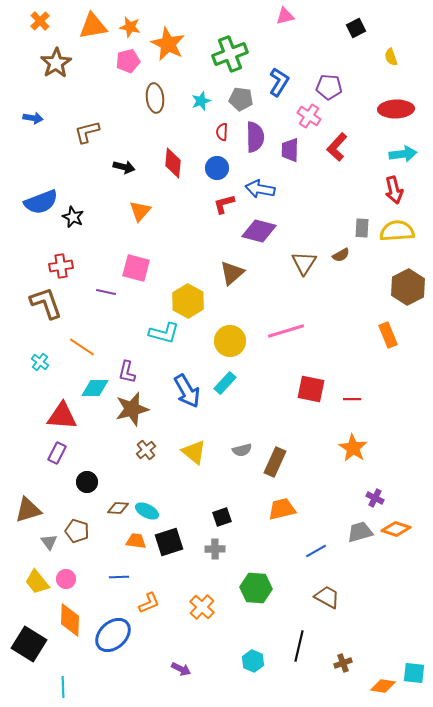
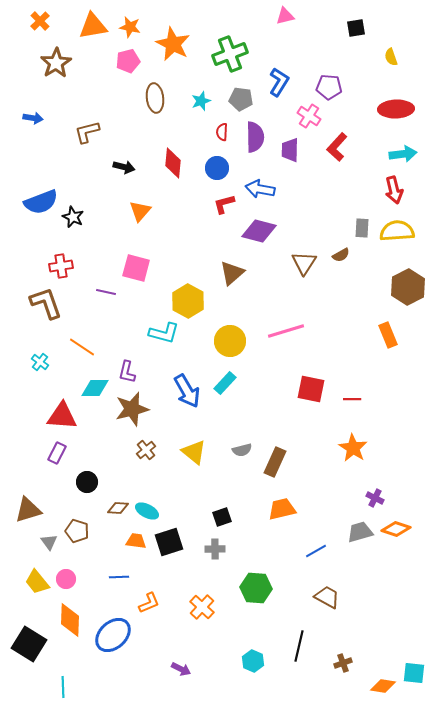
black square at (356, 28): rotated 18 degrees clockwise
orange star at (168, 44): moved 5 px right
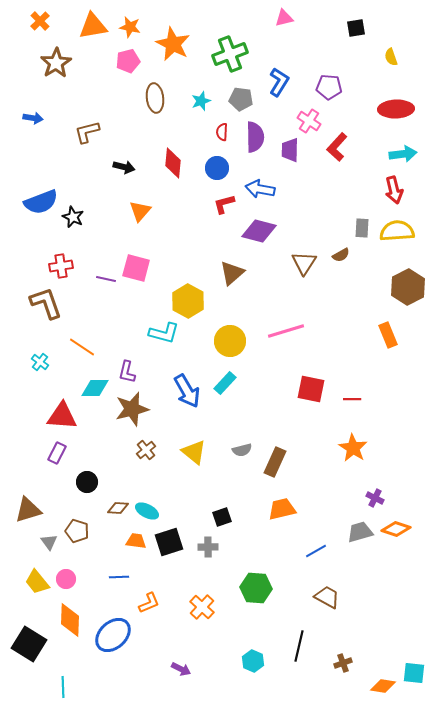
pink triangle at (285, 16): moved 1 px left, 2 px down
pink cross at (309, 116): moved 5 px down
purple line at (106, 292): moved 13 px up
gray cross at (215, 549): moved 7 px left, 2 px up
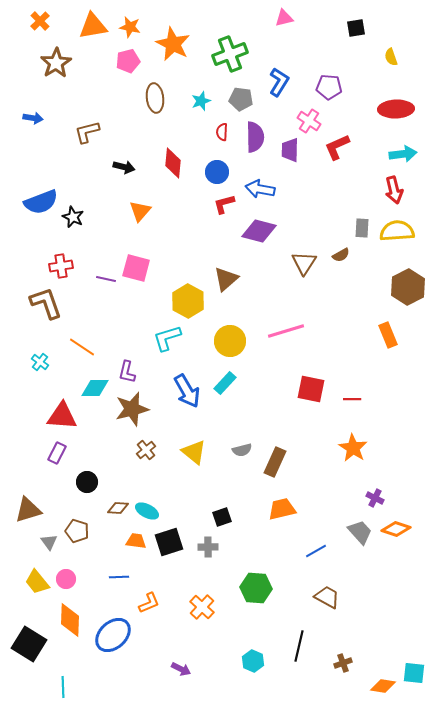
red L-shape at (337, 147): rotated 24 degrees clockwise
blue circle at (217, 168): moved 4 px down
brown triangle at (232, 273): moved 6 px left, 6 px down
cyan L-shape at (164, 333): moved 3 px right, 5 px down; rotated 148 degrees clockwise
gray trapezoid at (360, 532): rotated 64 degrees clockwise
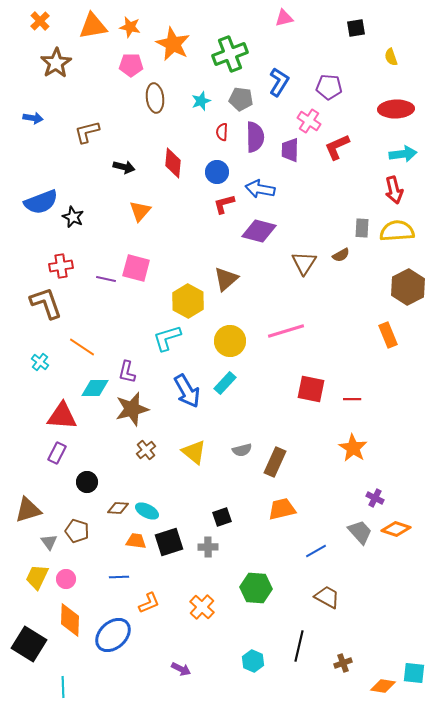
pink pentagon at (128, 61): moved 3 px right, 4 px down; rotated 15 degrees clockwise
yellow trapezoid at (37, 582): moved 5 px up; rotated 64 degrees clockwise
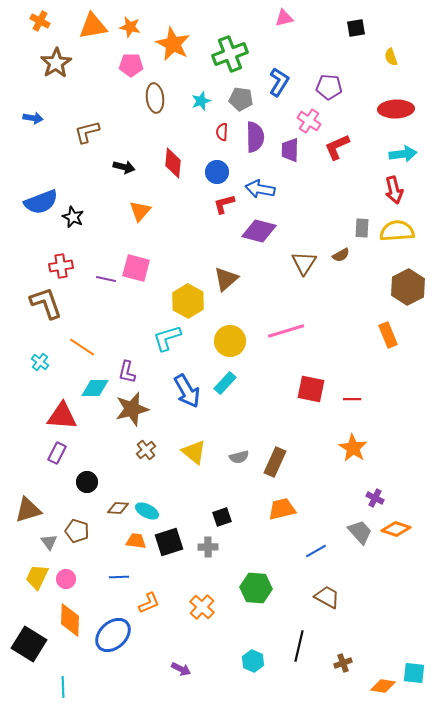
orange cross at (40, 21): rotated 18 degrees counterclockwise
gray semicircle at (242, 450): moved 3 px left, 7 px down
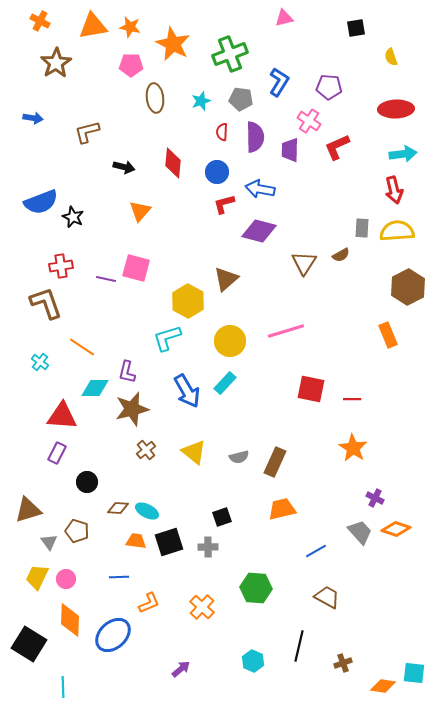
purple arrow at (181, 669): rotated 66 degrees counterclockwise
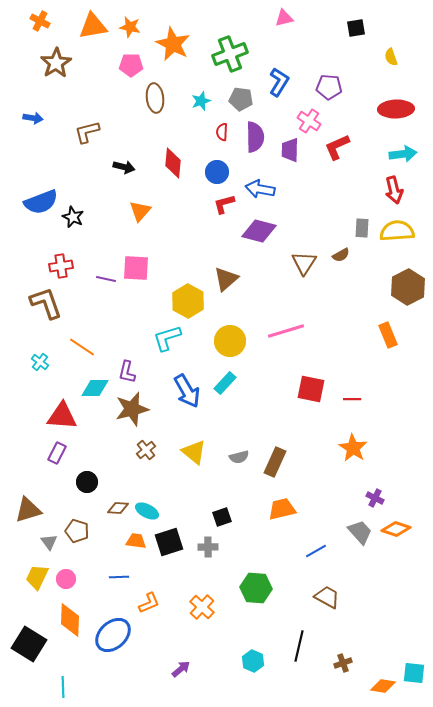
pink square at (136, 268): rotated 12 degrees counterclockwise
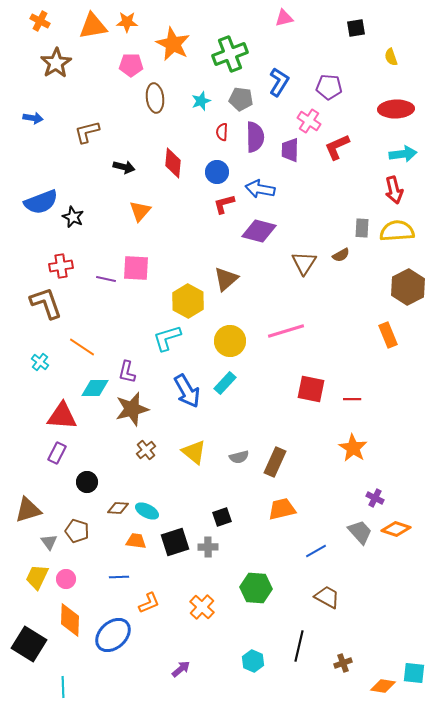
orange star at (130, 27): moved 3 px left, 5 px up; rotated 10 degrees counterclockwise
black square at (169, 542): moved 6 px right
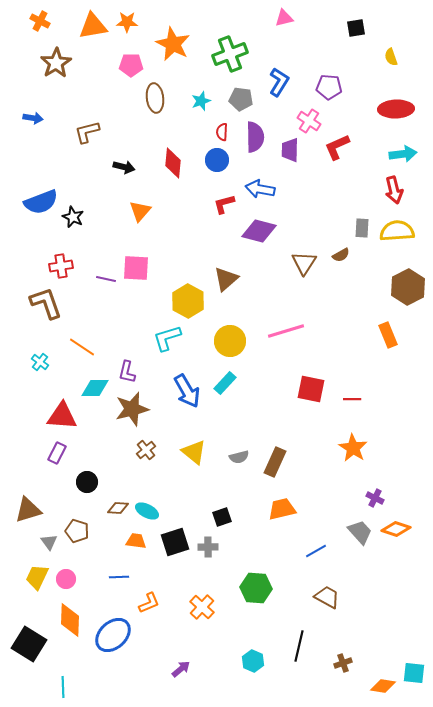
blue circle at (217, 172): moved 12 px up
